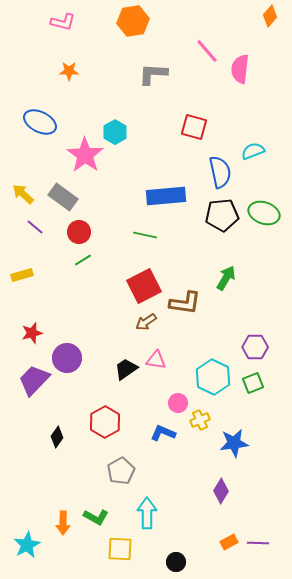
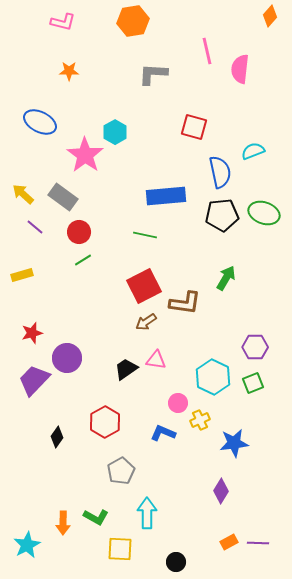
pink line at (207, 51): rotated 28 degrees clockwise
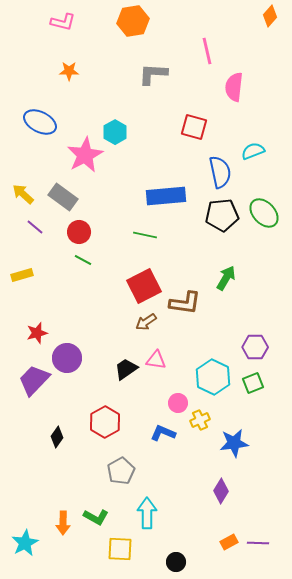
pink semicircle at (240, 69): moved 6 px left, 18 px down
pink star at (85, 155): rotated 9 degrees clockwise
green ellipse at (264, 213): rotated 28 degrees clockwise
green line at (83, 260): rotated 60 degrees clockwise
red star at (32, 333): moved 5 px right
cyan star at (27, 545): moved 2 px left, 2 px up
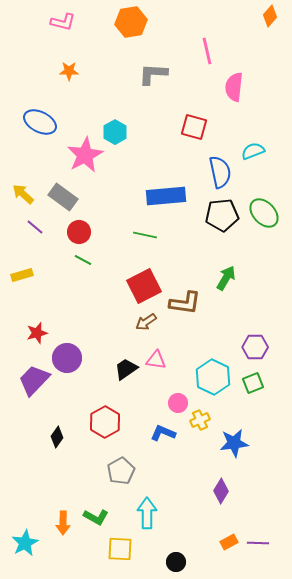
orange hexagon at (133, 21): moved 2 px left, 1 px down
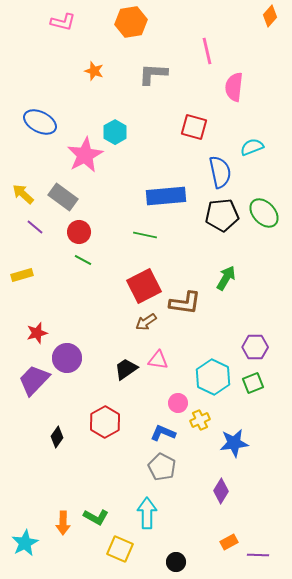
orange star at (69, 71): moved 25 px right; rotated 18 degrees clockwise
cyan semicircle at (253, 151): moved 1 px left, 4 px up
pink triangle at (156, 360): moved 2 px right
gray pentagon at (121, 471): moved 41 px right, 4 px up; rotated 16 degrees counterclockwise
purple line at (258, 543): moved 12 px down
yellow square at (120, 549): rotated 20 degrees clockwise
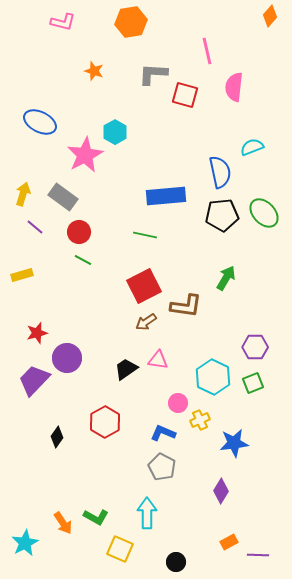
red square at (194, 127): moved 9 px left, 32 px up
yellow arrow at (23, 194): rotated 65 degrees clockwise
brown L-shape at (185, 303): moved 1 px right, 3 px down
orange arrow at (63, 523): rotated 35 degrees counterclockwise
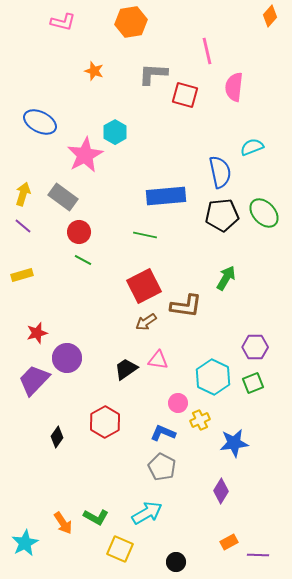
purple line at (35, 227): moved 12 px left, 1 px up
cyan arrow at (147, 513): rotated 60 degrees clockwise
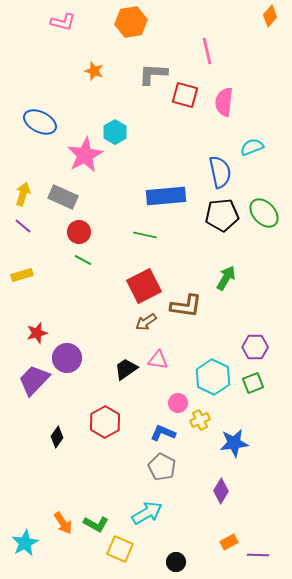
pink semicircle at (234, 87): moved 10 px left, 15 px down
gray rectangle at (63, 197): rotated 12 degrees counterclockwise
green L-shape at (96, 517): moved 7 px down
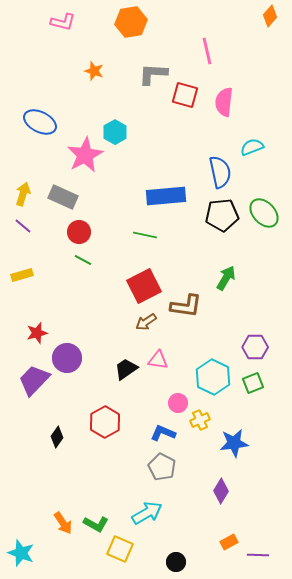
cyan star at (25, 543): moved 4 px left, 10 px down; rotated 24 degrees counterclockwise
